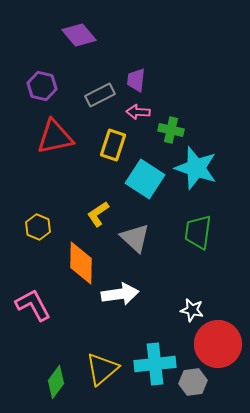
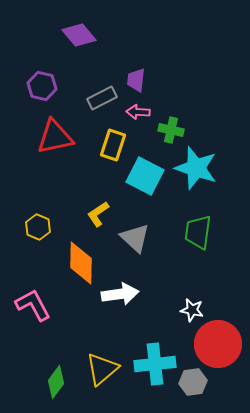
gray rectangle: moved 2 px right, 3 px down
cyan square: moved 3 px up; rotated 6 degrees counterclockwise
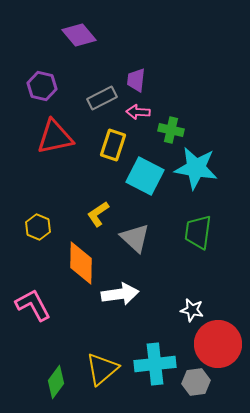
cyan star: rotated 9 degrees counterclockwise
gray hexagon: moved 3 px right
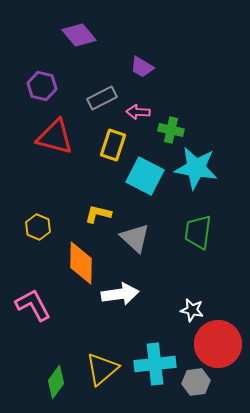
purple trapezoid: moved 6 px right, 13 px up; rotated 65 degrees counterclockwise
red triangle: rotated 27 degrees clockwise
yellow L-shape: rotated 48 degrees clockwise
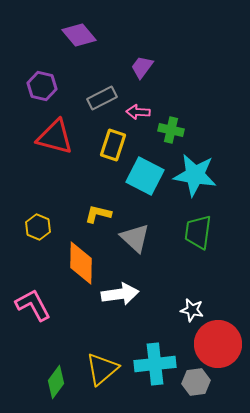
purple trapezoid: rotated 95 degrees clockwise
cyan star: moved 1 px left, 7 px down
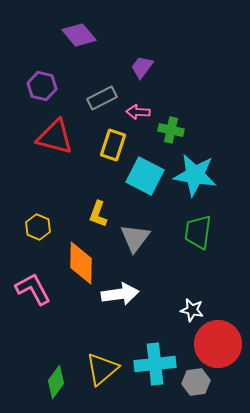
yellow L-shape: rotated 84 degrees counterclockwise
gray triangle: rotated 24 degrees clockwise
pink L-shape: moved 16 px up
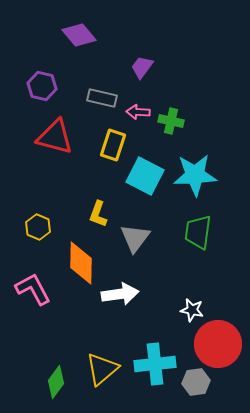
gray rectangle: rotated 40 degrees clockwise
green cross: moved 9 px up
cyan star: rotated 12 degrees counterclockwise
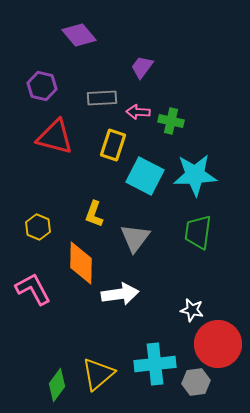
gray rectangle: rotated 16 degrees counterclockwise
yellow L-shape: moved 4 px left
yellow triangle: moved 4 px left, 5 px down
green diamond: moved 1 px right, 3 px down
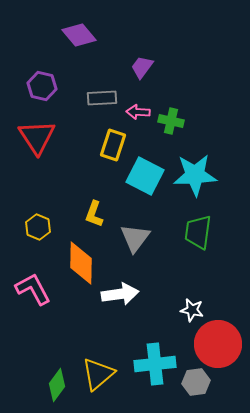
red triangle: moved 18 px left; rotated 42 degrees clockwise
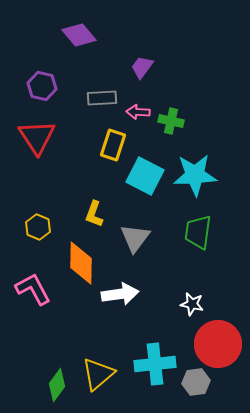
white star: moved 6 px up
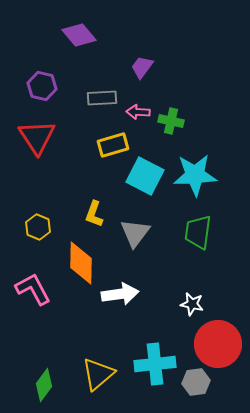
yellow rectangle: rotated 56 degrees clockwise
gray triangle: moved 5 px up
green diamond: moved 13 px left
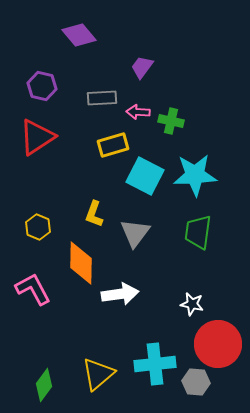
red triangle: rotated 30 degrees clockwise
gray hexagon: rotated 12 degrees clockwise
